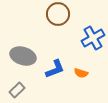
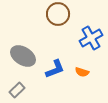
blue cross: moved 2 px left
gray ellipse: rotated 15 degrees clockwise
orange semicircle: moved 1 px right, 1 px up
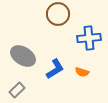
blue cross: moved 2 px left; rotated 25 degrees clockwise
blue L-shape: rotated 10 degrees counterclockwise
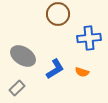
gray rectangle: moved 2 px up
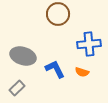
blue cross: moved 6 px down
gray ellipse: rotated 15 degrees counterclockwise
blue L-shape: rotated 85 degrees counterclockwise
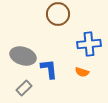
blue L-shape: moved 6 px left; rotated 20 degrees clockwise
gray rectangle: moved 7 px right
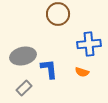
gray ellipse: rotated 30 degrees counterclockwise
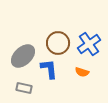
brown circle: moved 29 px down
blue cross: rotated 30 degrees counterclockwise
gray ellipse: rotated 30 degrees counterclockwise
gray rectangle: rotated 56 degrees clockwise
